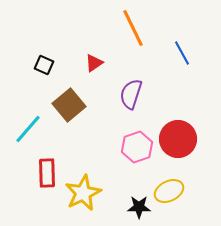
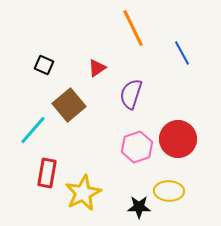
red triangle: moved 3 px right, 5 px down
cyan line: moved 5 px right, 1 px down
red rectangle: rotated 12 degrees clockwise
yellow ellipse: rotated 28 degrees clockwise
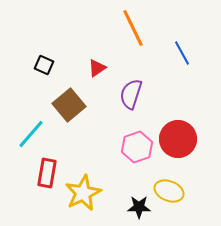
cyan line: moved 2 px left, 4 px down
yellow ellipse: rotated 20 degrees clockwise
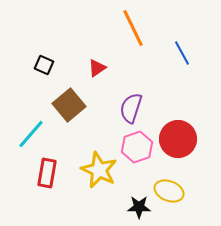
purple semicircle: moved 14 px down
yellow star: moved 16 px right, 23 px up; rotated 21 degrees counterclockwise
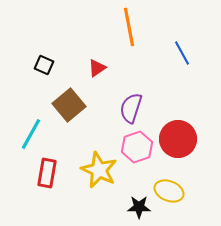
orange line: moved 4 px left, 1 px up; rotated 15 degrees clockwise
cyan line: rotated 12 degrees counterclockwise
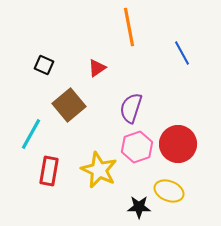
red circle: moved 5 px down
red rectangle: moved 2 px right, 2 px up
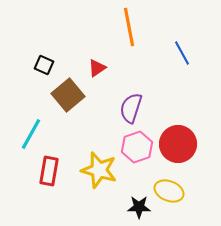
brown square: moved 1 px left, 10 px up
yellow star: rotated 9 degrees counterclockwise
